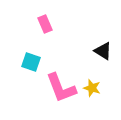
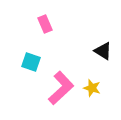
pink L-shape: rotated 112 degrees counterclockwise
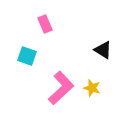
black triangle: moved 1 px up
cyan square: moved 4 px left, 6 px up
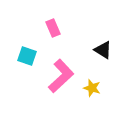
pink rectangle: moved 8 px right, 4 px down
pink L-shape: moved 12 px up
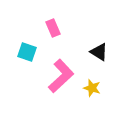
black triangle: moved 4 px left, 2 px down
cyan square: moved 4 px up
